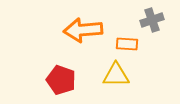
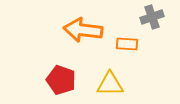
gray cross: moved 3 px up
orange arrow: rotated 12 degrees clockwise
yellow triangle: moved 6 px left, 9 px down
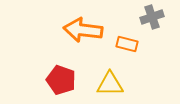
orange rectangle: rotated 10 degrees clockwise
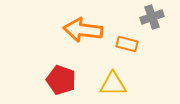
yellow triangle: moved 3 px right
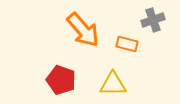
gray cross: moved 1 px right, 3 px down
orange arrow: rotated 138 degrees counterclockwise
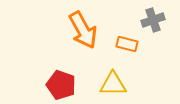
orange arrow: rotated 12 degrees clockwise
red pentagon: moved 5 px down
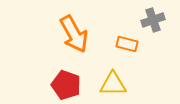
orange arrow: moved 9 px left, 4 px down
red pentagon: moved 5 px right
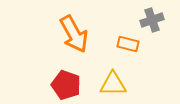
gray cross: moved 1 px left
orange rectangle: moved 1 px right
